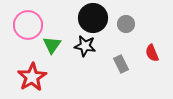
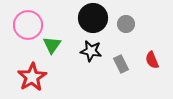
black star: moved 6 px right, 5 px down
red semicircle: moved 7 px down
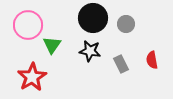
black star: moved 1 px left
red semicircle: rotated 12 degrees clockwise
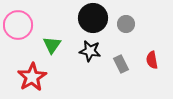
pink circle: moved 10 px left
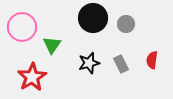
pink circle: moved 4 px right, 2 px down
black star: moved 1 px left, 12 px down; rotated 25 degrees counterclockwise
red semicircle: rotated 18 degrees clockwise
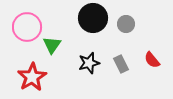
pink circle: moved 5 px right
red semicircle: rotated 48 degrees counterclockwise
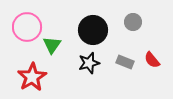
black circle: moved 12 px down
gray circle: moved 7 px right, 2 px up
gray rectangle: moved 4 px right, 2 px up; rotated 42 degrees counterclockwise
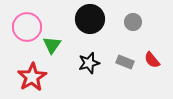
black circle: moved 3 px left, 11 px up
